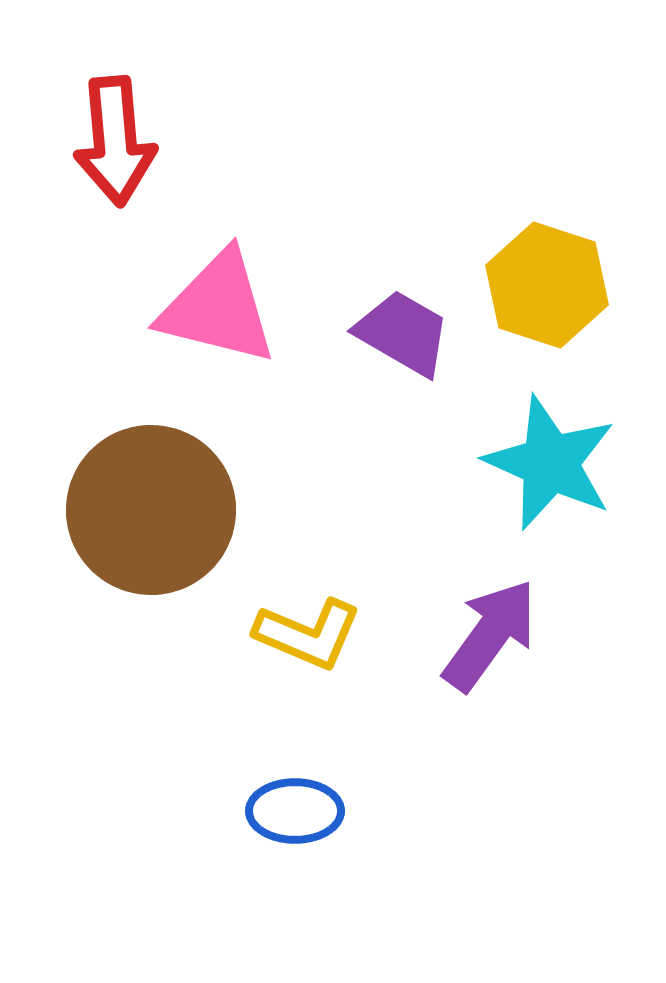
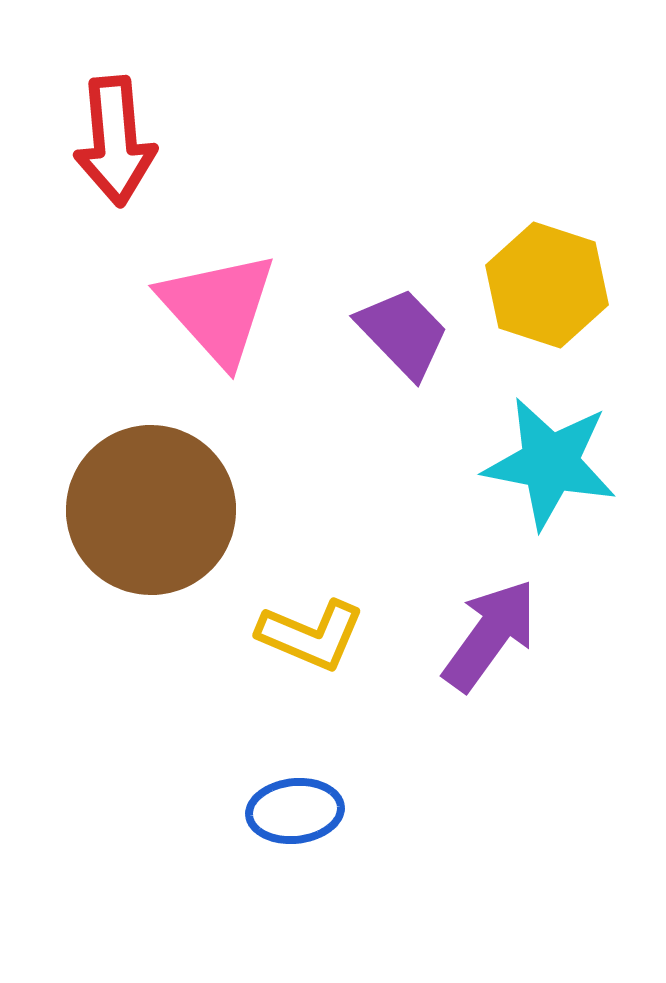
pink triangle: rotated 34 degrees clockwise
purple trapezoid: rotated 16 degrees clockwise
cyan star: rotated 13 degrees counterclockwise
yellow L-shape: moved 3 px right, 1 px down
blue ellipse: rotated 6 degrees counterclockwise
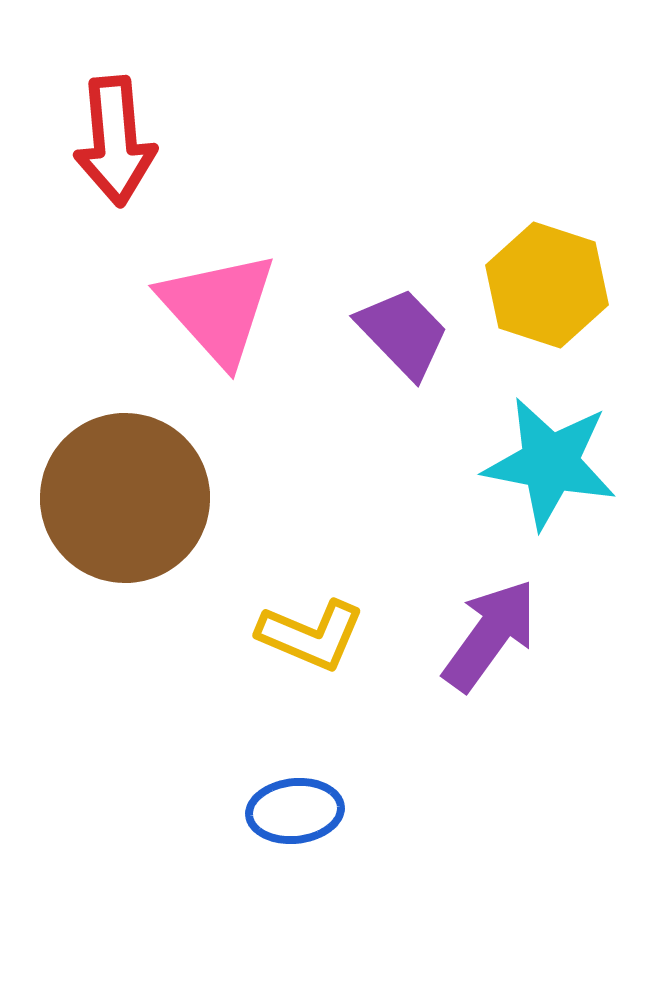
brown circle: moved 26 px left, 12 px up
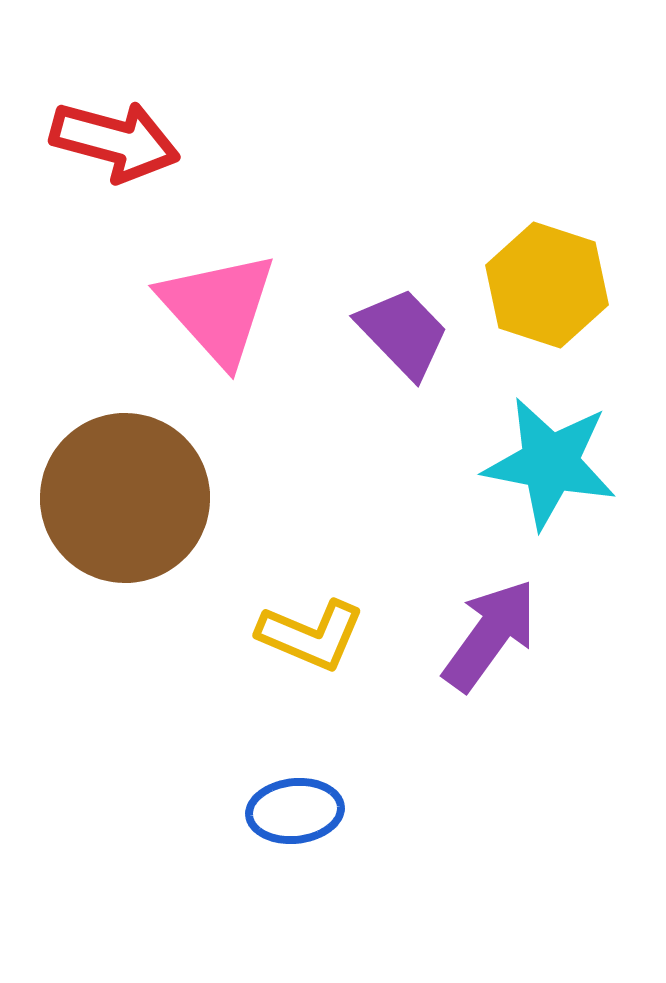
red arrow: rotated 70 degrees counterclockwise
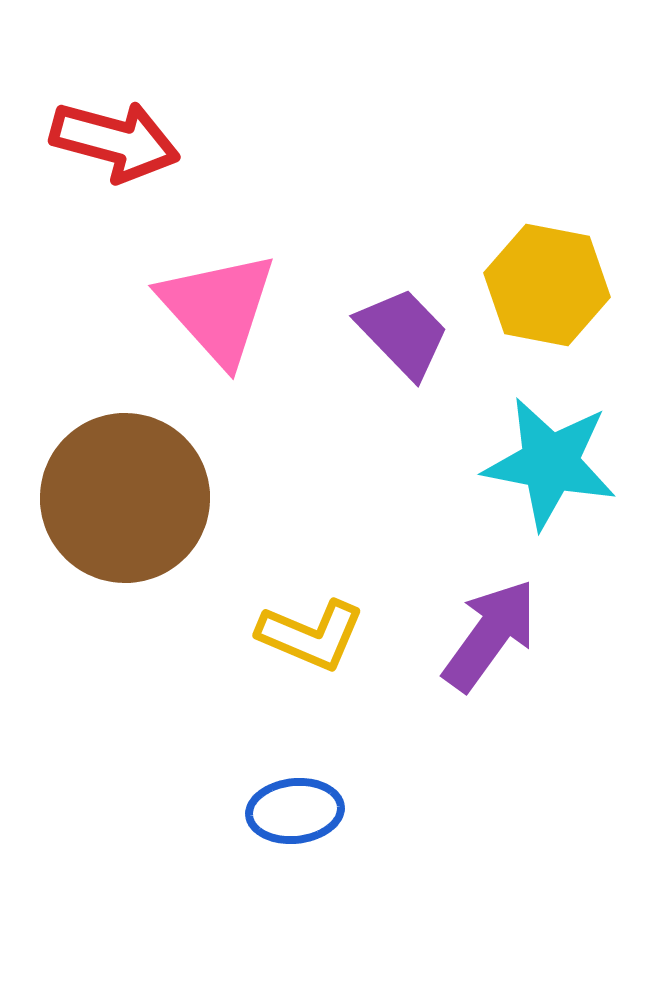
yellow hexagon: rotated 7 degrees counterclockwise
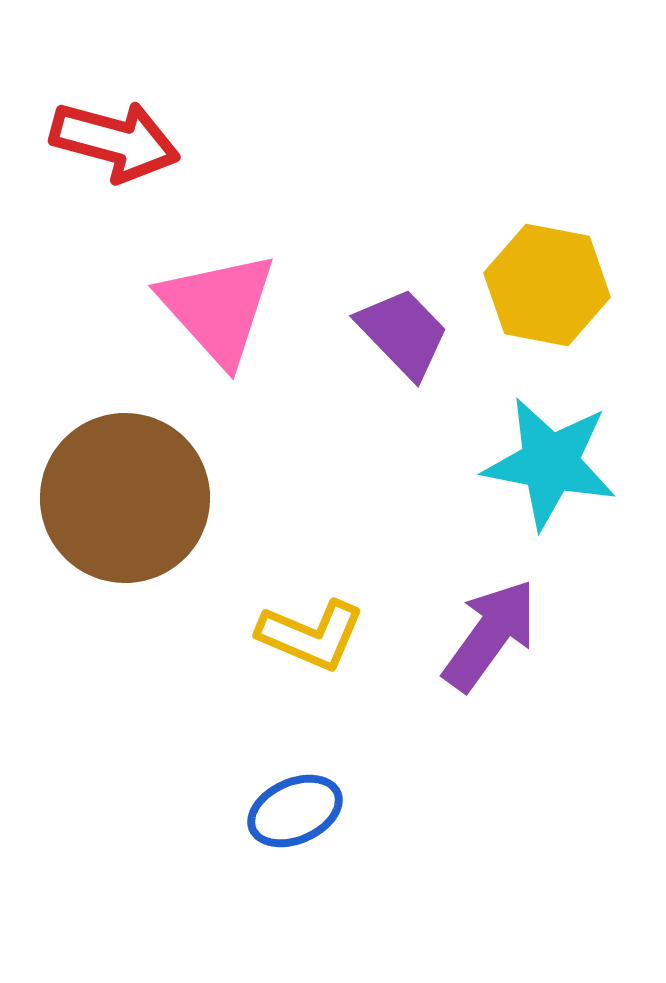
blue ellipse: rotated 18 degrees counterclockwise
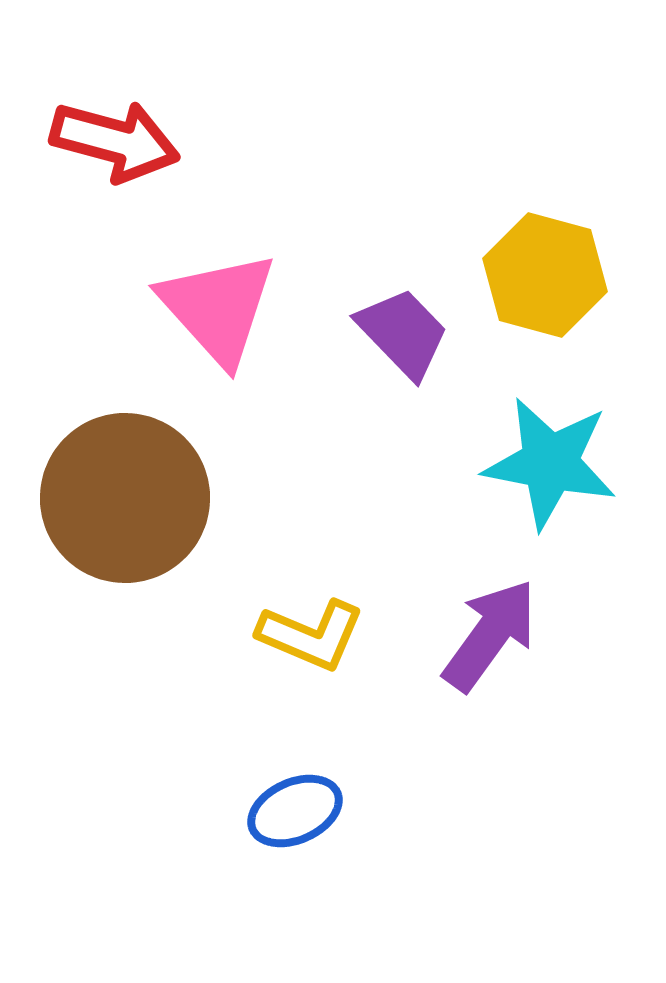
yellow hexagon: moved 2 px left, 10 px up; rotated 4 degrees clockwise
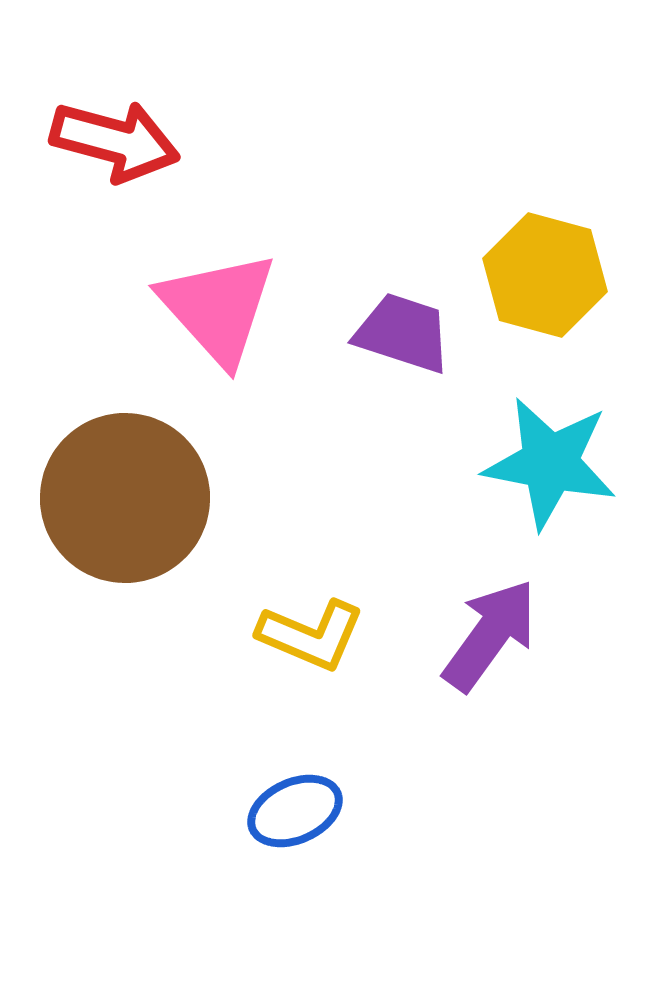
purple trapezoid: rotated 28 degrees counterclockwise
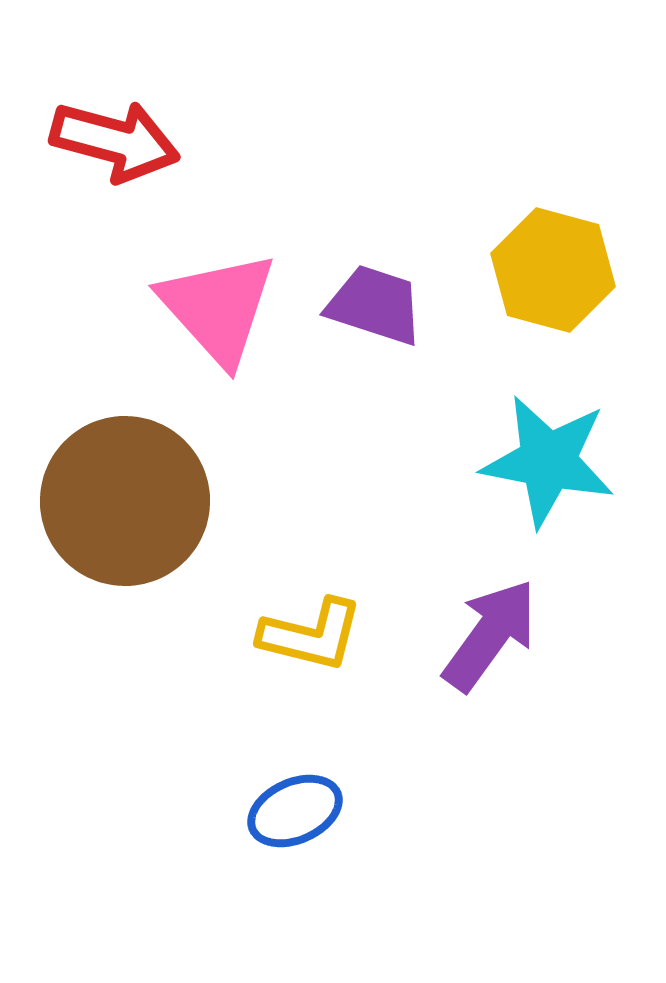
yellow hexagon: moved 8 px right, 5 px up
purple trapezoid: moved 28 px left, 28 px up
cyan star: moved 2 px left, 2 px up
brown circle: moved 3 px down
yellow L-shape: rotated 9 degrees counterclockwise
